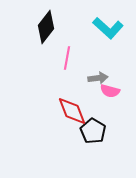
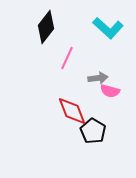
pink line: rotated 15 degrees clockwise
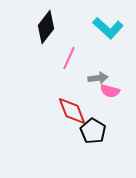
pink line: moved 2 px right
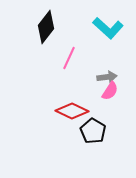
gray arrow: moved 9 px right, 1 px up
pink semicircle: rotated 72 degrees counterclockwise
red diamond: rotated 44 degrees counterclockwise
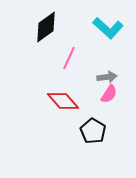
black diamond: rotated 16 degrees clockwise
pink semicircle: moved 1 px left, 3 px down
red diamond: moved 9 px left, 10 px up; rotated 24 degrees clockwise
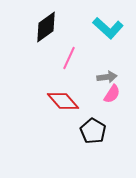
pink semicircle: moved 3 px right
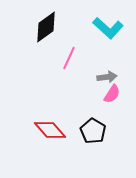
red diamond: moved 13 px left, 29 px down
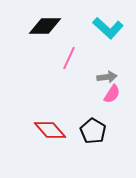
black diamond: moved 1 px left, 1 px up; rotated 36 degrees clockwise
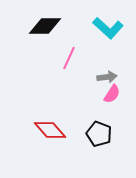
black pentagon: moved 6 px right, 3 px down; rotated 10 degrees counterclockwise
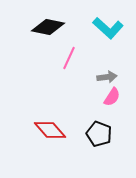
black diamond: moved 3 px right, 1 px down; rotated 12 degrees clockwise
pink semicircle: moved 3 px down
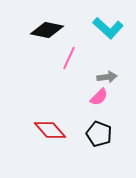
black diamond: moved 1 px left, 3 px down
pink semicircle: moved 13 px left; rotated 12 degrees clockwise
